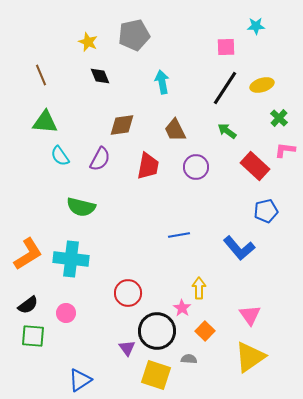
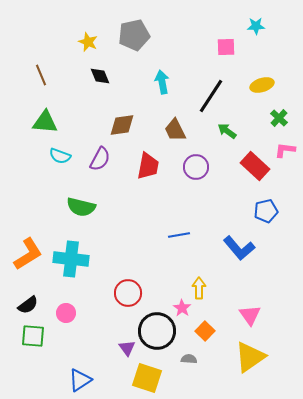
black line: moved 14 px left, 8 px down
cyan semicircle: rotated 35 degrees counterclockwise
yellow square: moved 9 px left, 3 px down
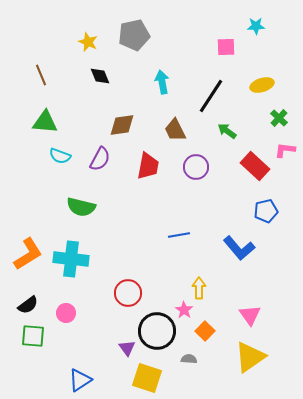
pink star: moved 2 px right, 2 px down
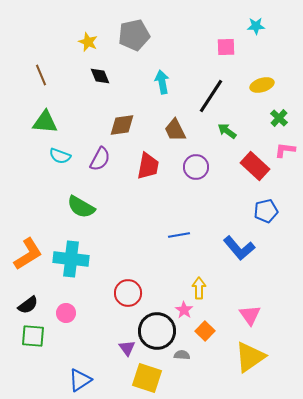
green semicircle: rotated 16 degrees clockwise
gray semicircle: moved 7 px left, 4 px up
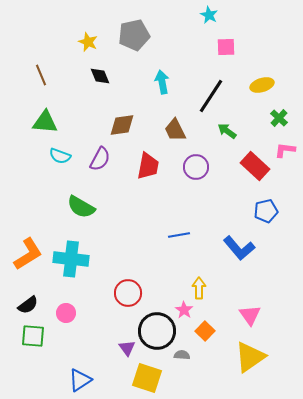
cyan star: moved 47 px left, 11 px up; rotated 30 degrees clockwise
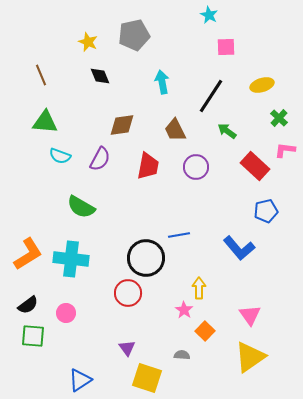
black circle: moved 11 px left, 73 px up
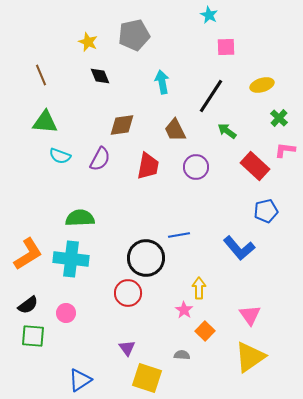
green semicircle: moved 1 px left, 11 px down; rotated 148 degrees clockwise
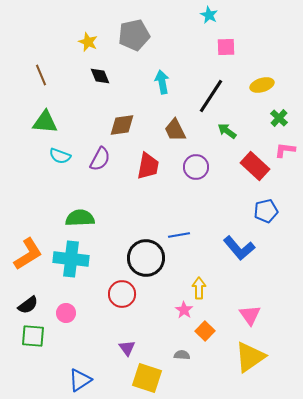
red circle: moved 6 px left, 1 px down
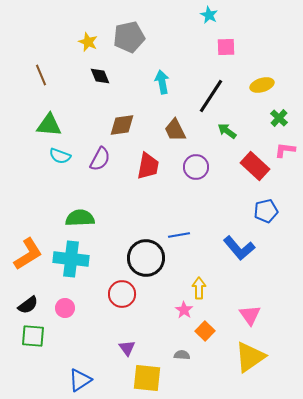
gray pentagon: moved 5 px left, 2 px down
green triangle: moved 4 px right, 3 px down
pink circle: moved 1 px left, 5 px up
yellow square: rotated 12 degrees counterclockwise
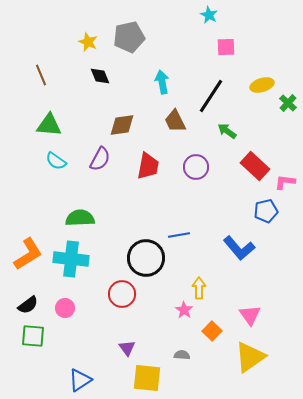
green cross: moved 9 px right, 15 px up
brown trapezoid: moved 9 px up
pink L-shape: moved 32 px down
cyan semicircle: moved 4 px left, 5 px down; rotated 15 degrees clockwise
orange square: moved 7 px right
